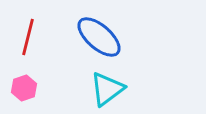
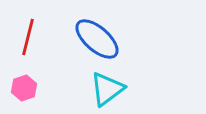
blue ellipse: moved 2 px left, 2 px down
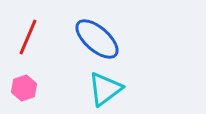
red line: rotated 9 degrees clockwise
cyan triangle: moved 2 px left
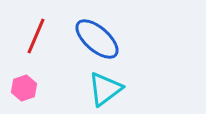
red line: moved 8 px right, 1 px up
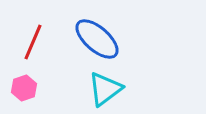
red line: moved 3 px left, 6 px down
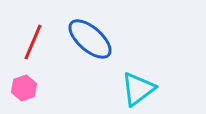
blue ellipse: moved 7 px left
cyan triangle: moved 33 px right
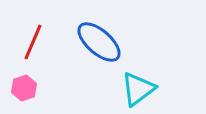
blue ellipse: moved 9 px right, 3 px down
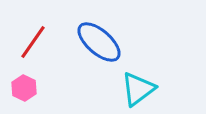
red line: rotated 12 degrees clockwise
pink hexagon: rotated 15 degrees counterclockwise
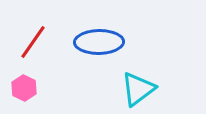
blue ellipse: rotated 42 degrees counterclockwise
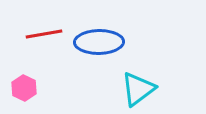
red line: moved 11 px right, 8 px up; rotated 45 degrees clockwise
